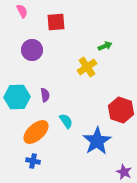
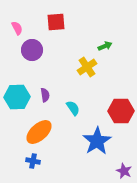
pink semicircle: moved 5 px left, 17 px down
red hexagon: moved 1 px down; rotated 20 degrees counterclockwise
cyan semicircle: moved 7 px right, 13 px up
orange ellipse: moved 3 px right
purple star: moved 1 px up
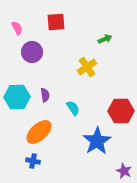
green arrow: moved 7 px up
purple circle: moved 2 px down
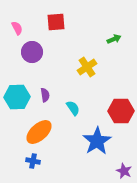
green arrow: moved 9 px right
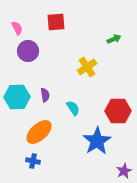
purple circle: moved 4 px left, 1 px up
red hexagon: moved 3 px left
purple star: rotated 21 degrees clockwise
